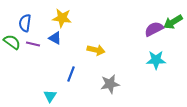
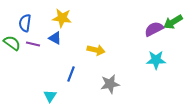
green semicircle: moved 1 px down
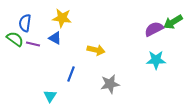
green semicircle: moved 3 px right, 4 px up
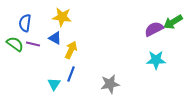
yellow star: moved 1 px up
green semicircle: moved 5 px down
yellow arrow: moved 25 px left; rotated 78 degrees counterclockwise
cyan triangle: moved 4 px right, 12 px up
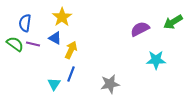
yellow star: rotated 30 degrees clockwise
purple semicircle: moved 14 px left
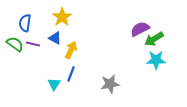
green arrow: moved 19 px left, 17 px down
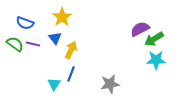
blue semicircle: rotated 78 degrees counterclockwise
blue triangle: rotated 24 degrees clockwise
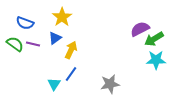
blue triangle: rotated 32 degrees clockwise
blue line: rotated 14 degrees clockwise
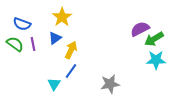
blue semicircle: moved 3 px left, 1 px down
purple line: rotated 64 degrees clockwise
blue line: moved 3 px up
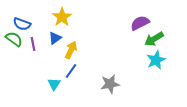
purple semicircle: moved 6 px up
green semicircle: moved 1 px left, 5 px up
cyan star: rotated 24 degrees counterclockwise
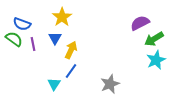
blue triangle: rotated 24 degrees counterclockwise
gray star: rotated 12 degrees counterclockwise
